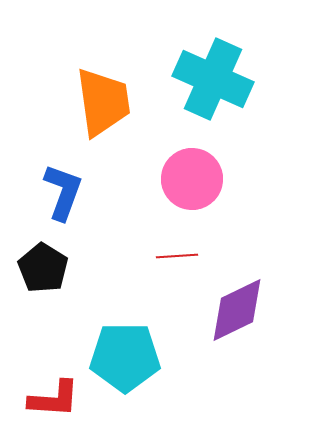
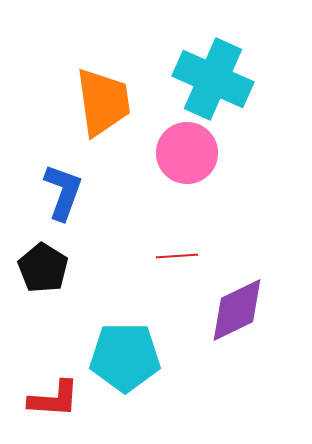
pink circle: moved 5 px left, 26 px up
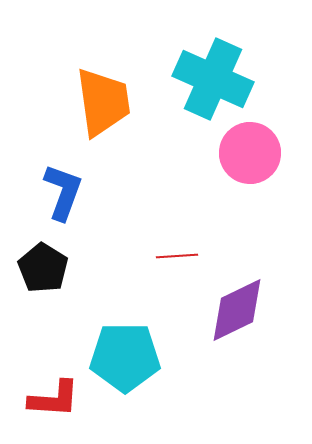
pink circle: moved 63 px right
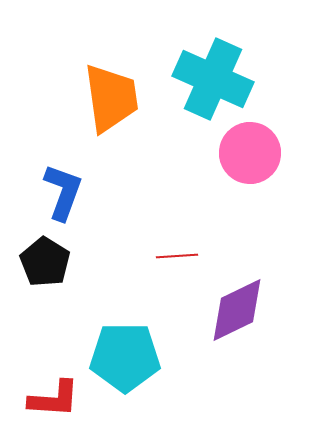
orange trapezoid: moved 8 px right, 4 px up
black pentagon: moved 2 px right, 6 px up
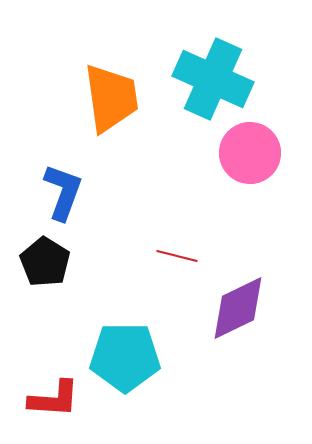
red line: rotated 18 degrees clockwise
purple diamond: moved 1 px right, 2 px up
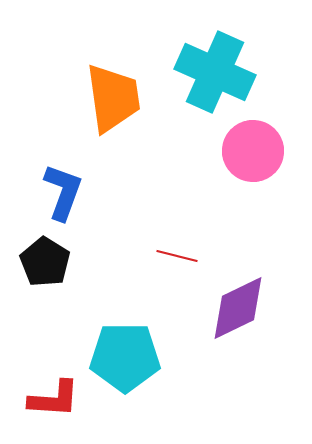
cyan cross: moved 2 px right, 7 px up
orange trapezoid: moved 2 px right
pink circle: moved 3 px right, 2 px up
